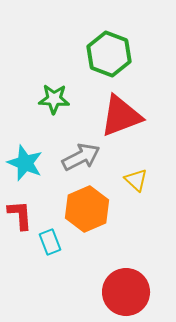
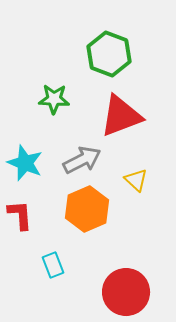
gray arrow: moved 1 px right, 3 px down
cyan rectangle: moved 3 px right, 23 px down
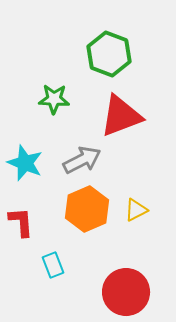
yellow triangle: moved 30 px down; rotated 50 degrees clockwise
red L-shape: moved 1 px right, 7 px down
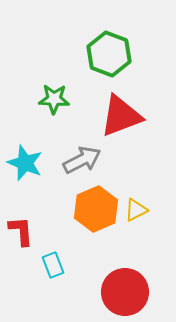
orange hexagon: moved 9 px right
red L-shape: moved 9 px down
red circle: moved 1 px left
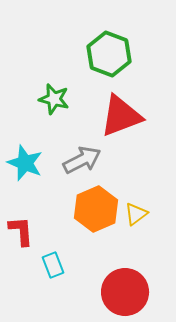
green star: rotated 12 degrees clockwise
yellow triangle: moved 4 px down; rotated 10 degrees counterclockwise
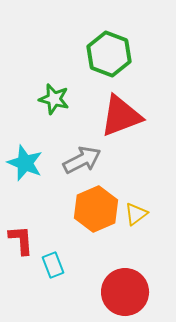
red L-shape: moved 9 px down
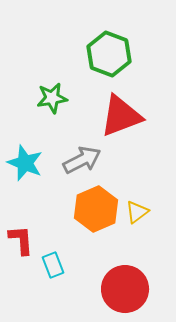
green star: moved 2 px left, 1 px up; rotated 24 degrees counterclockwise
yellow triangle: moved 1 px right, 2 px up
red circle: moved 3 px up
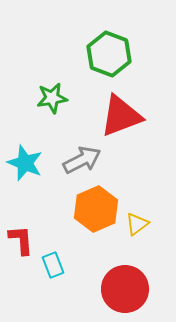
yellow triangle: moved 12 px down
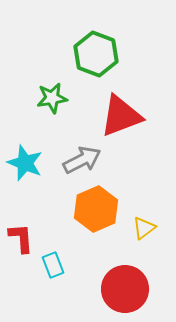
green hexagon: moved 13 px left
yellow triangle: moved 7 px right, 4 px down
red L-shape: moved 2 px up
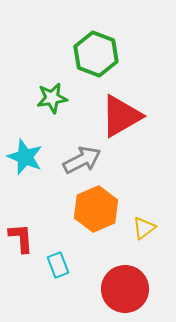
red triangle: rotated 9 degrees counterclockwise
cyan star: moved 6 px up
cyan rectangle: moved 5 px right
